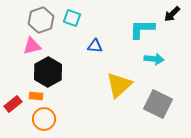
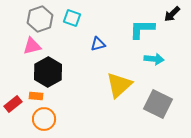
gray hexagon: moved 1 px left, 1 px up
blue triangle: moved 3 px right, 2 px up; rotated 21 degrees counterclockwise
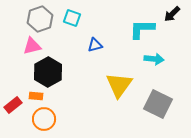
blue triangle: moved 3 px left, 1 px down
yellow triangle: rotated 12 degrees counterclockwise
red rectangle: moved 1 px down
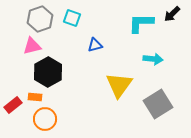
cyan L-shape: moved 1 px left, 6 px up
cyan arrow: moved 1 px left
orange rectangle: moved 1 px left, 1 px down
gray square: rotated 32 degrees clockwise
orange circle: moved 1 px right
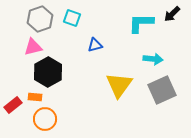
pink triangle: moved 1 px right, 1 px down
gray square: moved 4 px right, 14 px up; rotated 8 degrees clockwise
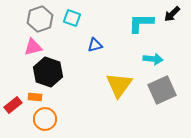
black hexagon: rotated 12 degrees counterclockwise
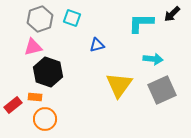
blue triangle: moved 2 px right
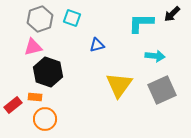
cyan arrow: moved 2 px right, 3 px up
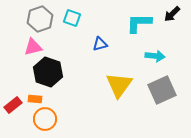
cyan L-shape: moved 2 px left
blue triangle: moved 3 px right, 1 px up
orange rectangle: moved 2 px down
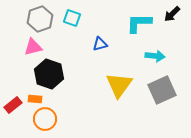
black hexagon: moved 1 px right, 2 px down
